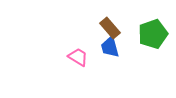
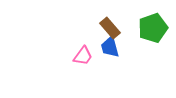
green pentagon: moved 6 px up
pink trapezoid: moved 5 px right, 1 px up; rotated 95 degrees clockwise
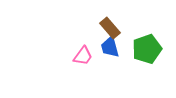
green pentagon: moved 6 px left, 21 px down
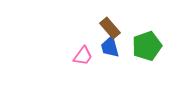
green pentagon: moved 3 px up
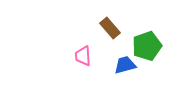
blue trapezoid: moved 15 px right, 18 px down; rotated 90 degrees clockwise
pink trapezoid: rotated 140 degrees clockwise
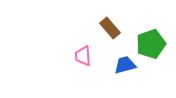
green pentagon: moved 4 px right, 2 px up
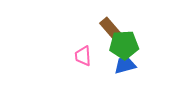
green pentagon: moved 27 px left, 1 px down; rotated 16 degrees clockwise
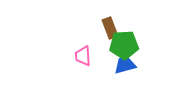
brown rectangle: rotated 20 degrees clockwise
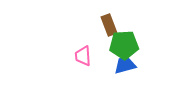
brown rectangle: moved 1 px left, 3 px up
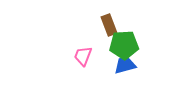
pink trapezoid: rotated 25 degrees clockwise
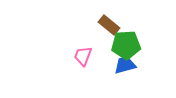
brown rectangle: rotated 30 degrees counterclockwise
green pentagon: moved 2 px right
